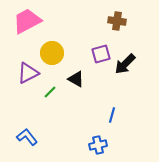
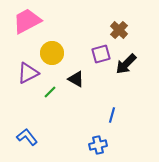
brown cross: moved 2 px right, 9 px down; rotated 36 degrees clockwise
black arrow: moved 1 px right
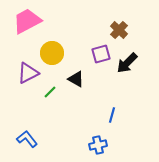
black arrow: moved 1 px right, 1 px up
blue L-shape: moved 2 px down
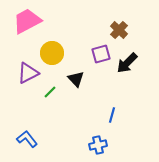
black triangle: rotated 18 degrees clockwise
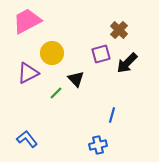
green line: moved 6 px right, 1 px down
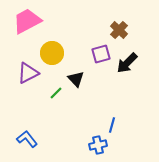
blue line: moved 10 px down
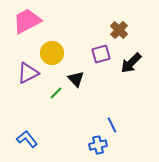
black arrow: moved 4 px right
blue line: rotated 42 degrees counterclockwise
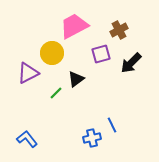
pink trapezoid: moved 47 px right, 5 px down
brown cross: rotated 18 degrees clockwise
black triangle: rotated 36 degrees clockwise
blue cross: moved 6 px left, 7 px up
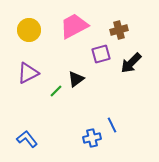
brown cross: rotated 12 degrees clockwise
yellow circle: moved 23 px left, 23 px up
green line: moved 2 px up
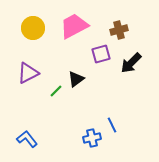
yellow circle: moved 4 px right, 2 px up
